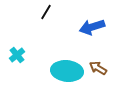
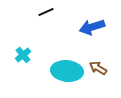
black line: rotated 35 degrees clockwise
cyan cross: moved 6 px right
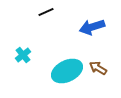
cyan ellipse: rotated 32 degrees counterclockwise
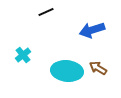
blue arrow: moved 3 px down
cyan ellipse: rotated 32 degrees clockwise
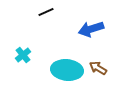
blue arrow: moved 1 px left, 1 px up
cyan ellipse: moved 1 px up
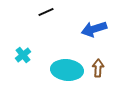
blue arrow: moved 3 px right
brown arrow: rotated 60 degrees clockwise
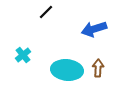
black line: rotated 21 degrees counterclockwise
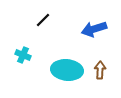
black line: moved 3 px left, 8 px down
cyan cross: rotated 28 degrees counterclockwise
brown arrow: moved 2 px right, 2 px down
